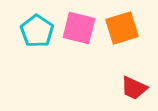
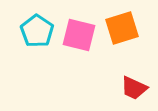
pink square: moved 7 px down
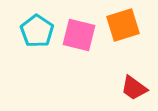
orange square: moved 1 px right, 3 px up
red trapezoid: rotated 12 degrees clockwise
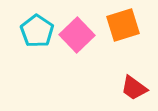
pink square: moved 2 px left; rotated 32 degrees clockwise
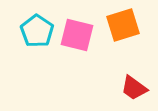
pink square: rotated 32 degrees counterclockwise
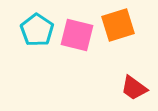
orange square: moved 5 px left
cyan pentagon: moved 1 px up
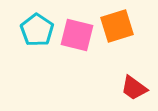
orange square: moved 1 px left, 1 px down
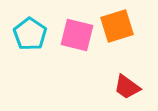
cyan pentagon: moved 7 px left, 4 px down
red trapezoid: moved 7 px left, 1 px up
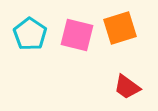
orange square: moved 3 px right, 2 px down
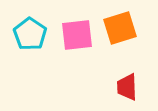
pink square: rotated 20 degrees counterclockwise
red trapezoid: rotated 52 degrees clockwise
